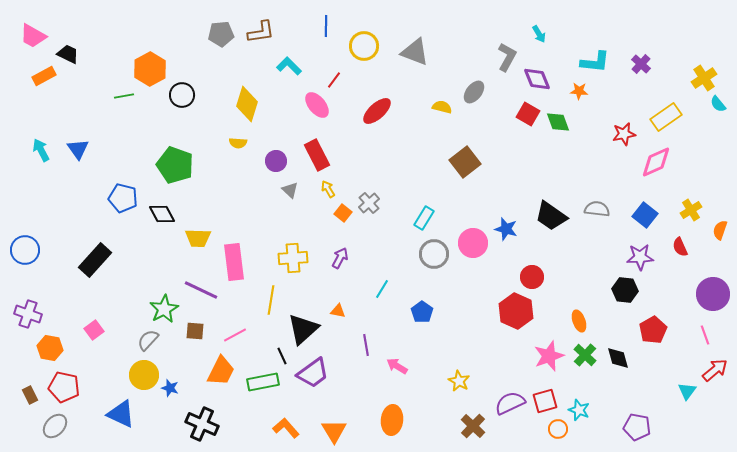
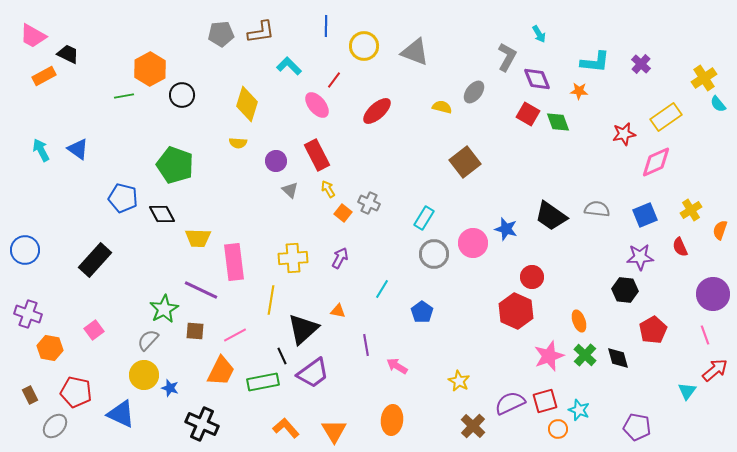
blue triangle at (78, 149): rotated 20 degrees counterclockwise
gray cross at (369, 203): rotated 25 degrees counterclockwise
blue square at (645, 215): rotated 30 degrees clockwise
red pentagon at (64, 387): moved 12 px right, 5 px down
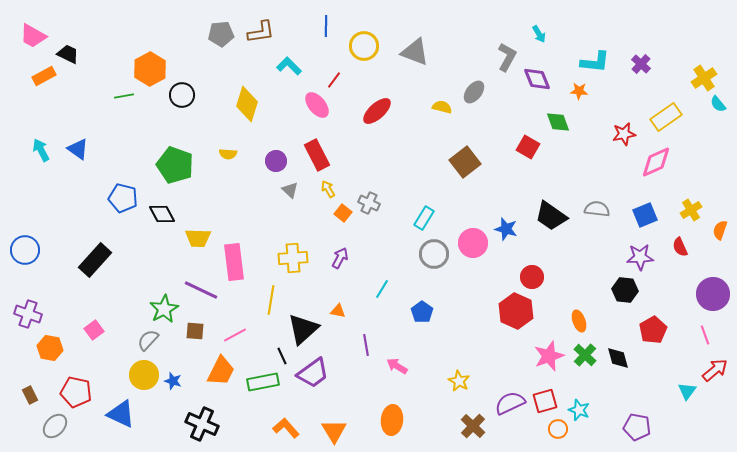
red square at (528, 114): moved 33 px down
yellow semicircle at (238, 143): moved 10 px left, 11 px down
blue star at (170, 388): moved 3 px right, 7 px up
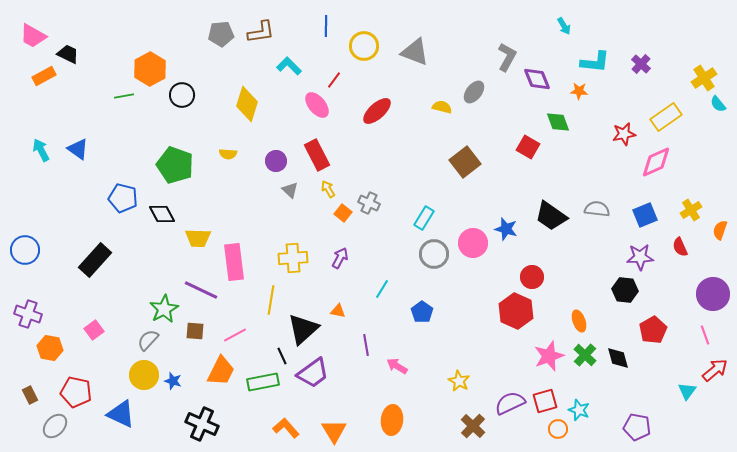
cyan arrow at (539, 34): moved 25 px right, 8 px up
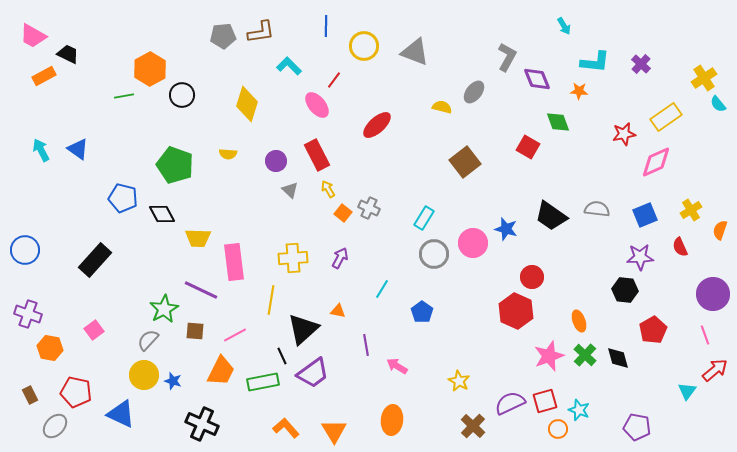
gray pentagon at (221, 34): moved 2 px right, 2 px down
red ellipse at (377, 111): moved 14 px down
gray cross at (369, 203): moved 5 px down
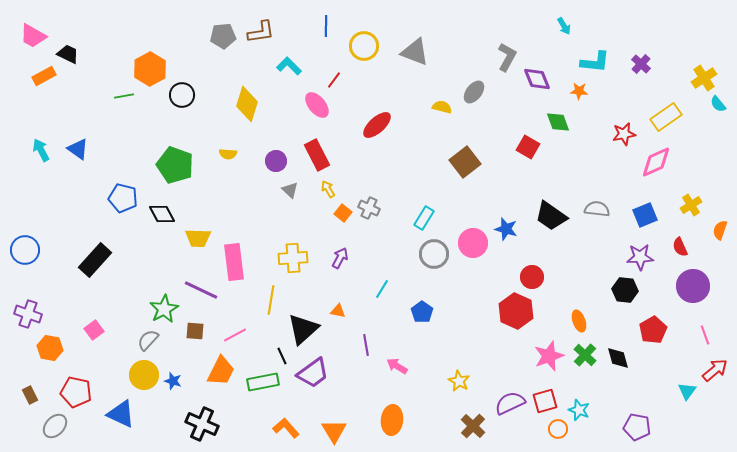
yellow cross at (691, 210): moved 5 px up
purple circle at (713, 294): moved 20 px left, 8 px up
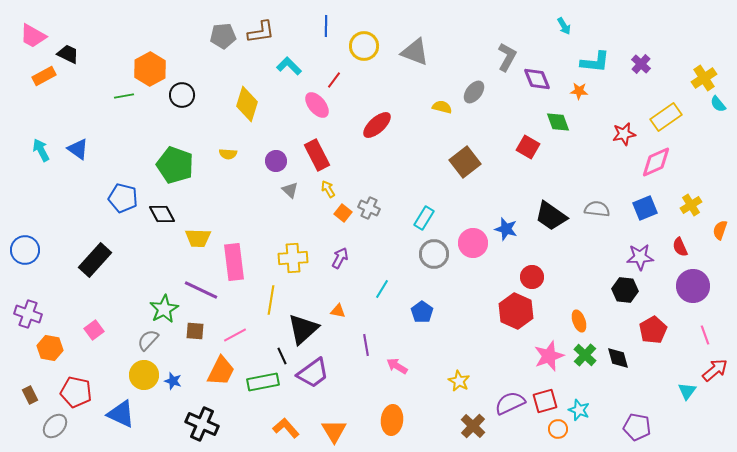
blue square at (645, 215): moved 7 px up
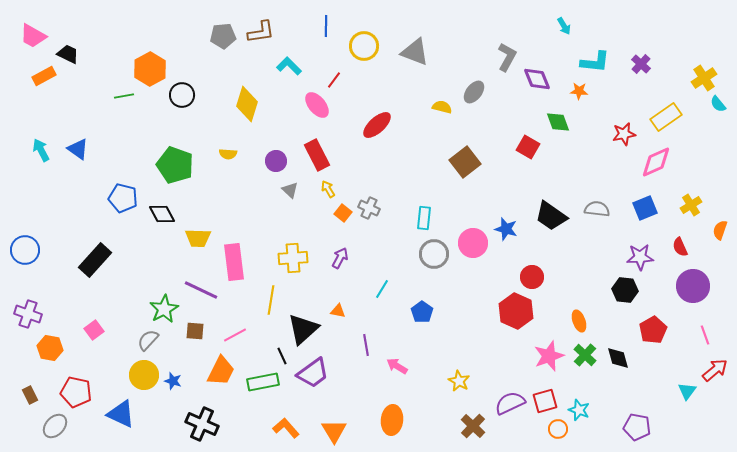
cyan rectangle at (424, 218): rotated 25 degrees counterclockwise
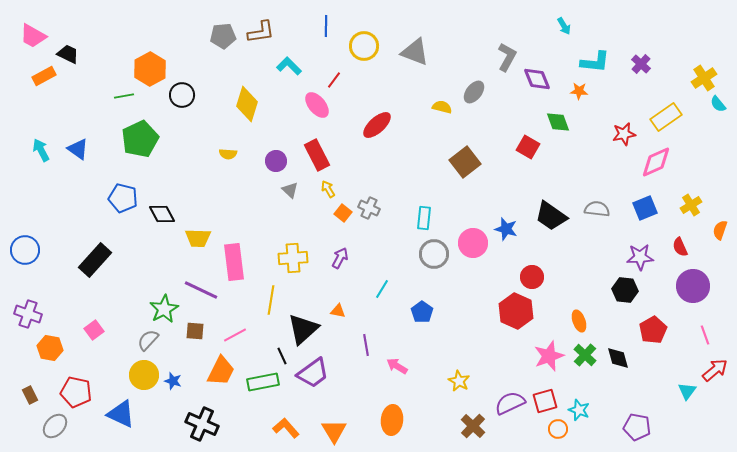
green pentagon at (175, 165): moved 35 px left, 26 px up; rotated 27 degrees clockwise
